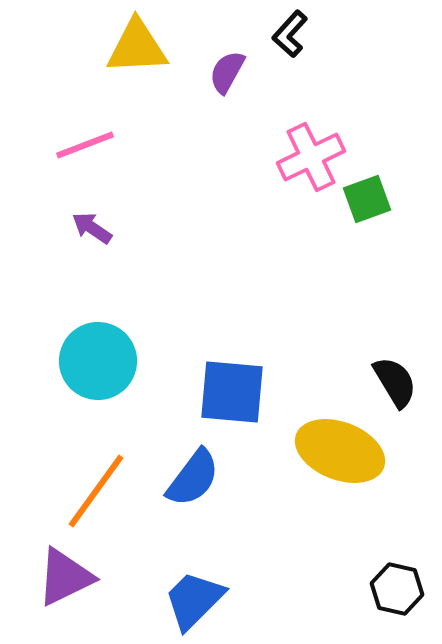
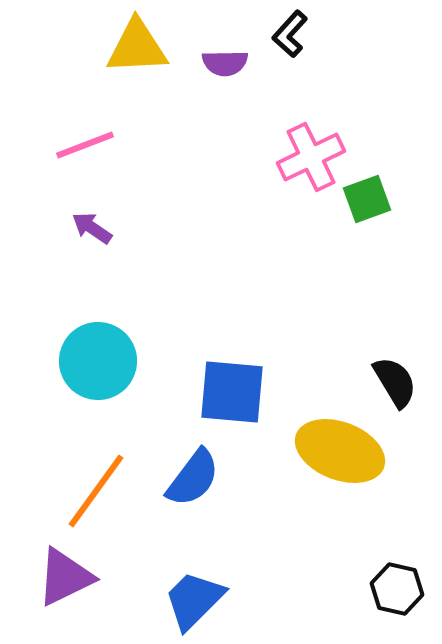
purple semicircle: moved 2 px left, 9 px up; rotated 120 degrees counterclockwise
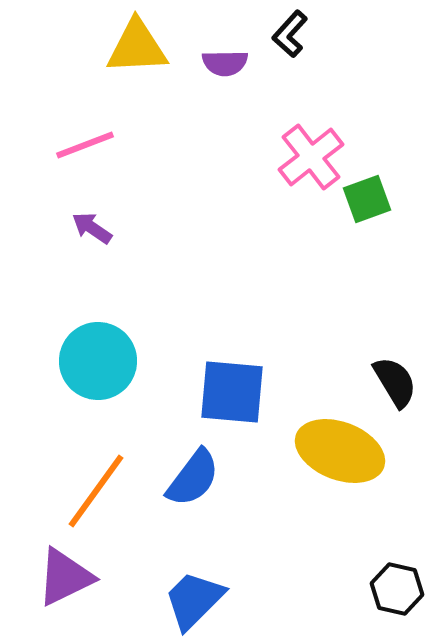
pink cross: rotated 12 degrees counterclockwise
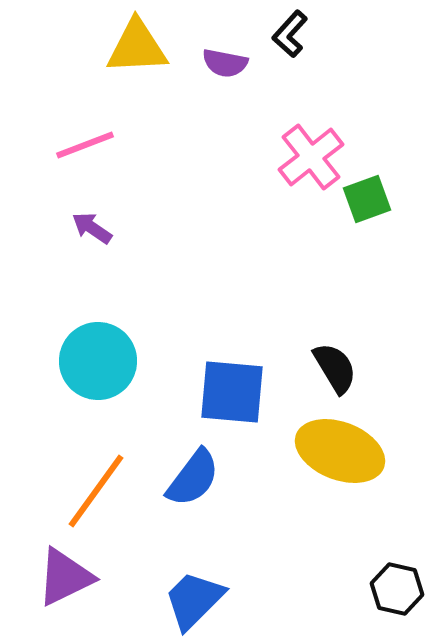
purple semicircle: rotated 12 degrees clockwise
black semicircle: moved 60 px left, 14 px up
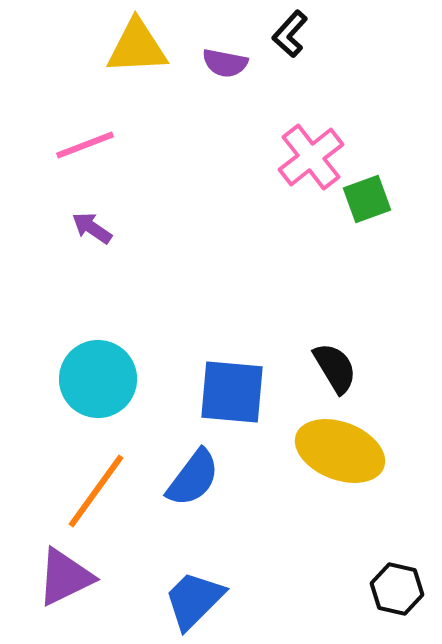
cyan circle: moved 18 px down
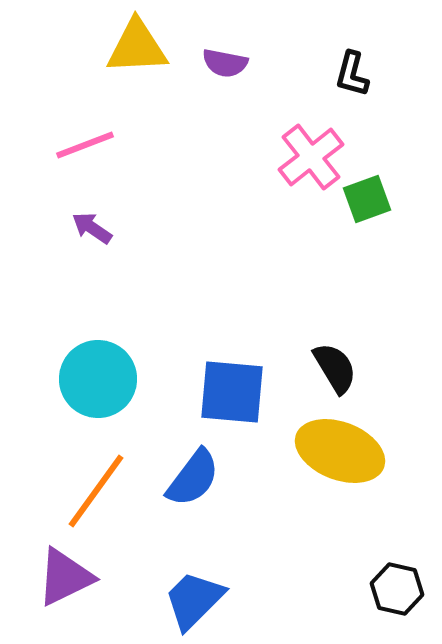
black L-shape: moved 62 px right, 40 px down; rotated 27 degrees counterclockwise
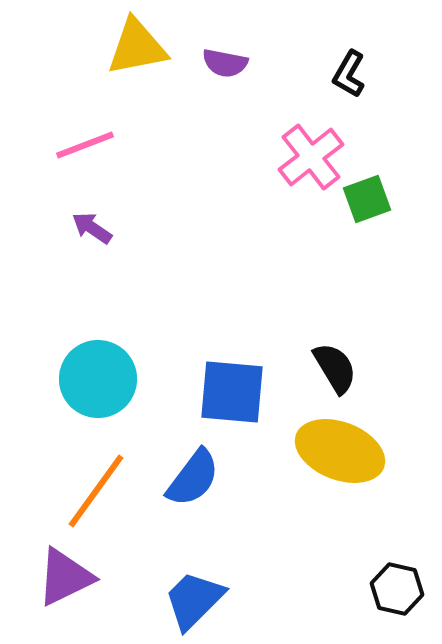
yellow triangle: rotated 8 degrees counterclockwise
black L-shape: moved 3 px left; rotated 15 degrees clockwise
